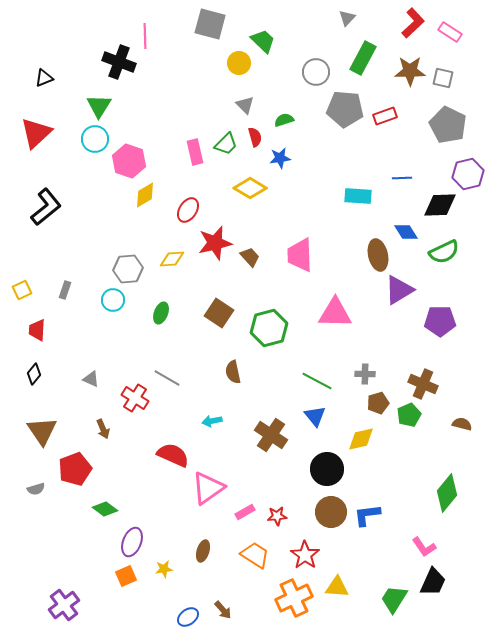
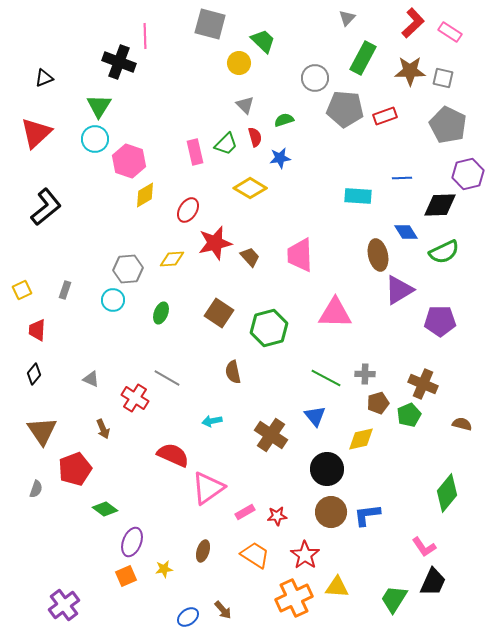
gray circle at (316, 72): moved 1 px left, 6 px down
green line at (317, 381): moved 9 px right, 3 px up
gray semicircle at (36, 489): rotated 54 degrees counterclockwise
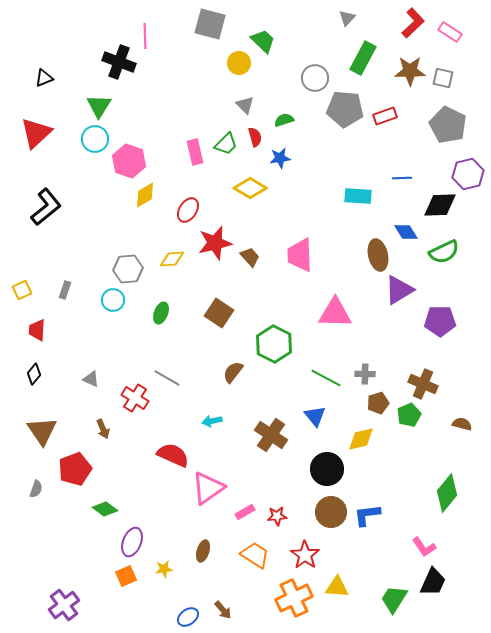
green hexagon at (269, 328): moved 5 px right, 16 px down; rotated 18 degrees counterclockwise
brown semicircle at (233, 372): rotated 50 degrees clockwise
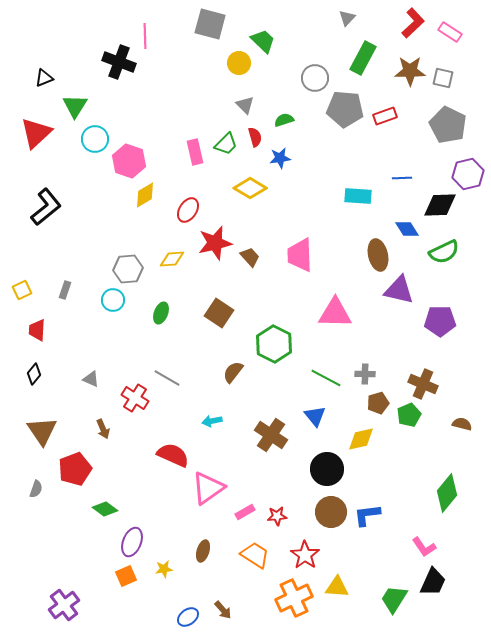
green triangle at (99, 106): moved 24 px left
blue diamond at (406, 232): moved 1 px right, 3 px up
purple triangle at (399, 290): rotated 44 degrees clockwise
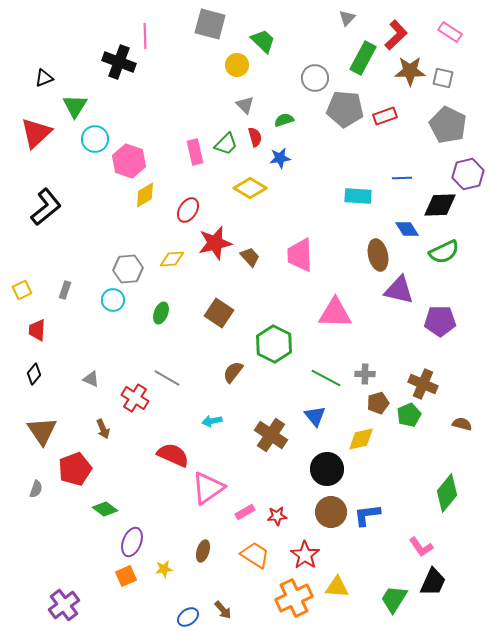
red L-shape at (413, 23): moved 17 px left, 12 px down
yellow circle at (239, 63): moved 2 px left, 2 px down
pink L-shape at (424, 547): moved 3 px left
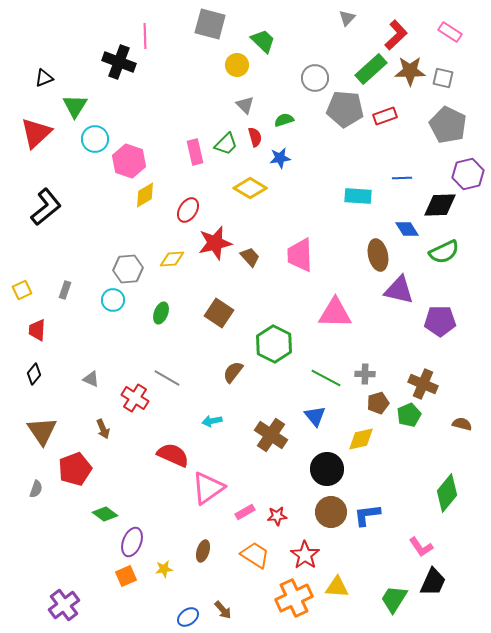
green rectangle at (363, 58): moved 8 px right, 11 px down; rotated 20 degrees clockwise
green diamond at (105, 509): moved 5 px down
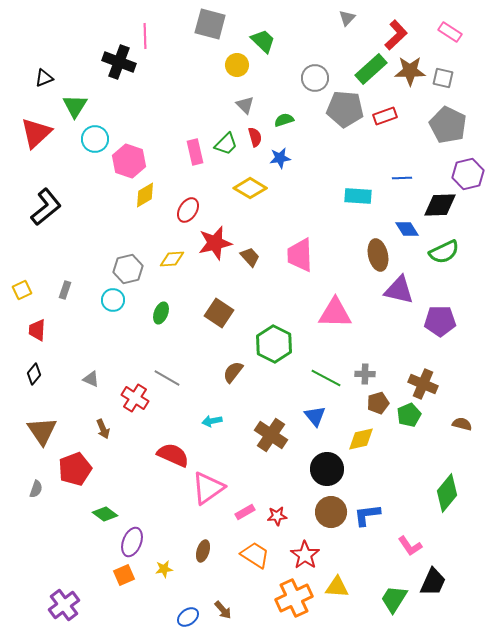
gray hexagon at (128, 269): rotated 8 degrees counterclockwise
pink L-shape at (421, 547): moved 11 px left, 1 px up
orange square at (126, 576): moved 2 px left, 1 px up
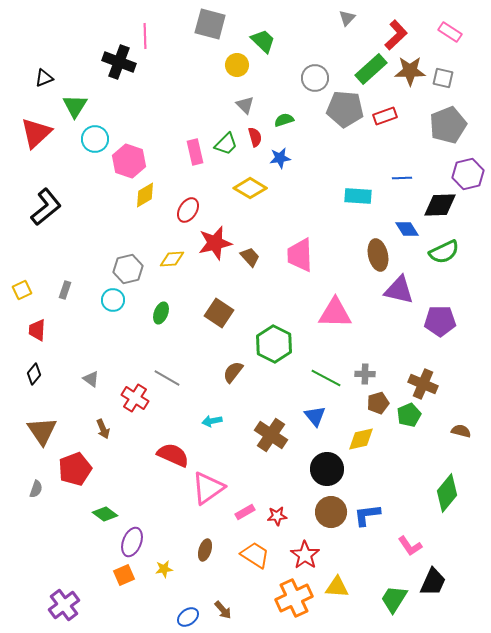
gray pentagon at (448, 125): rotated 24 degrees clockwise
gray triangle at (91, 379): rotated 12 degrees clockwise
brown semicircle at (462, 424): moved 1 px left, 7 px down
brown ellipse at (203, 551): moved 2 px right, 1 px up
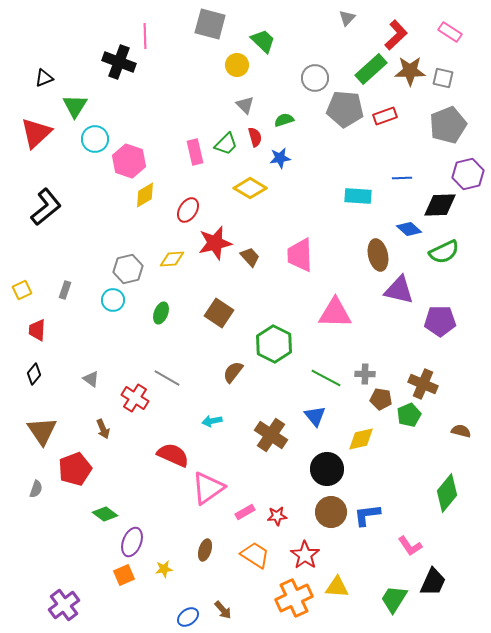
blue diamond at (407, 229): moved 2 px right; rotated 15 degrees counterclockwise
brown pentagon at (378, 403): moved 3 px right, 4 px up; rotated 25 degrees clockwise
